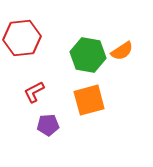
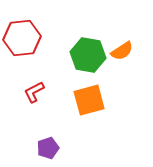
purple pentagon: moved 23 px down; rotated 15 degrees counterclockwise
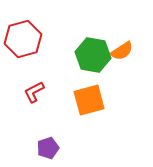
red hexagon: moved 1 px right, 1 px down; rotated 9 degrees counterclockwise
green hexagon: moved 5 px right
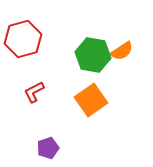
orange square: moved 2 px right; rotated 20 degrees counterclockwise
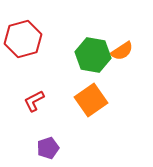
red L-shape: moved 9 px down
